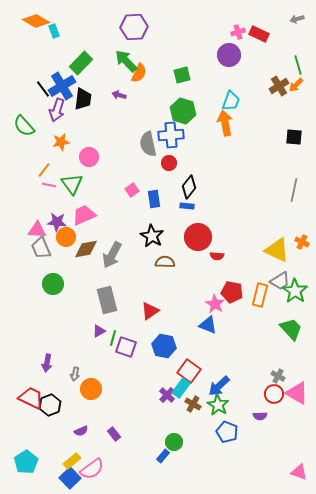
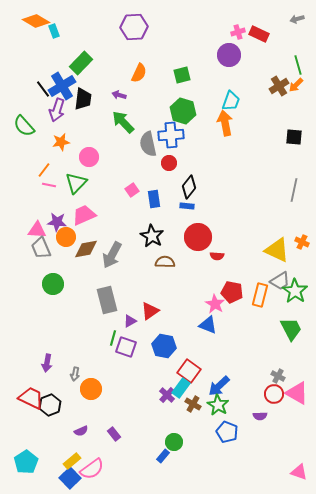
green arrow at (126, 61): moved 3 px left, 61 px down
green triangle at (72, 184): moved 4 px right, 1 px up; rotated 20 degrees clockwise
green trapezoid at (291, 329): rotated 15 degrees clockwise
purple triangle at (99, 331): moved 31 px right, 10 px up
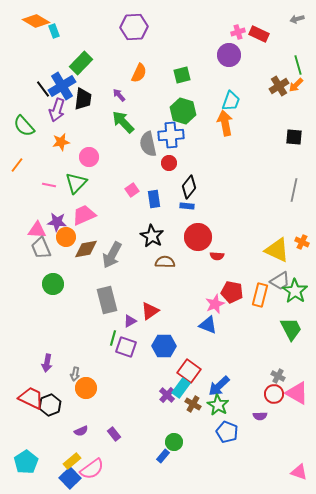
purple arrow at (119, 95): rotated 32 degrees clockwise
orange line at (44, 170): moved 27 px left, 5 px up
pink star at (215, 304): rotated 18 degrees clockwise
blue hexagon at (164, 346): rotated 10 degrees counterclockwise
orange circle at (91, 389): moved 5 px left, 1 px up
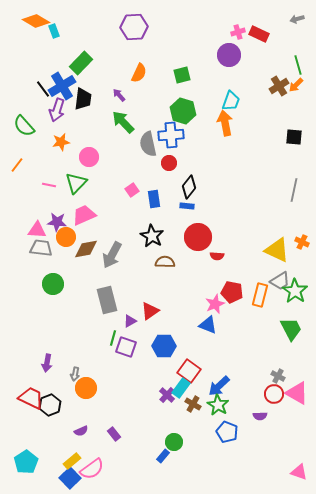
gray trapezoid at (41, 248): rotated 120 degrees clockwise
